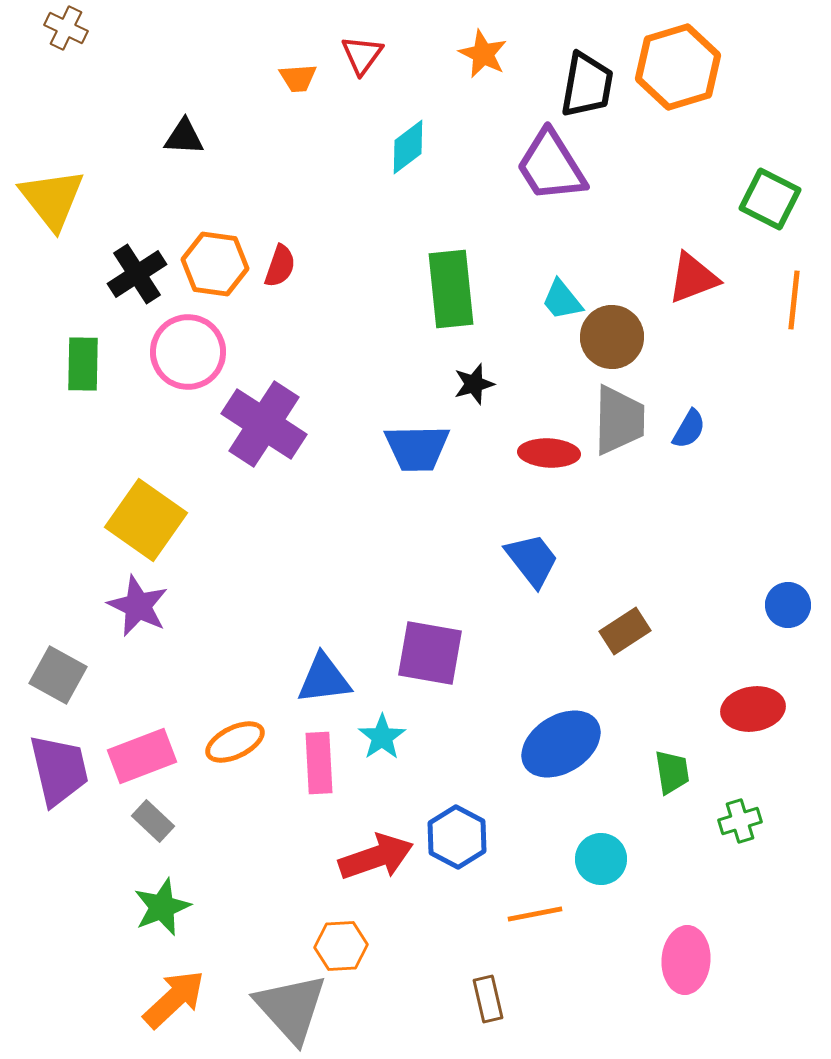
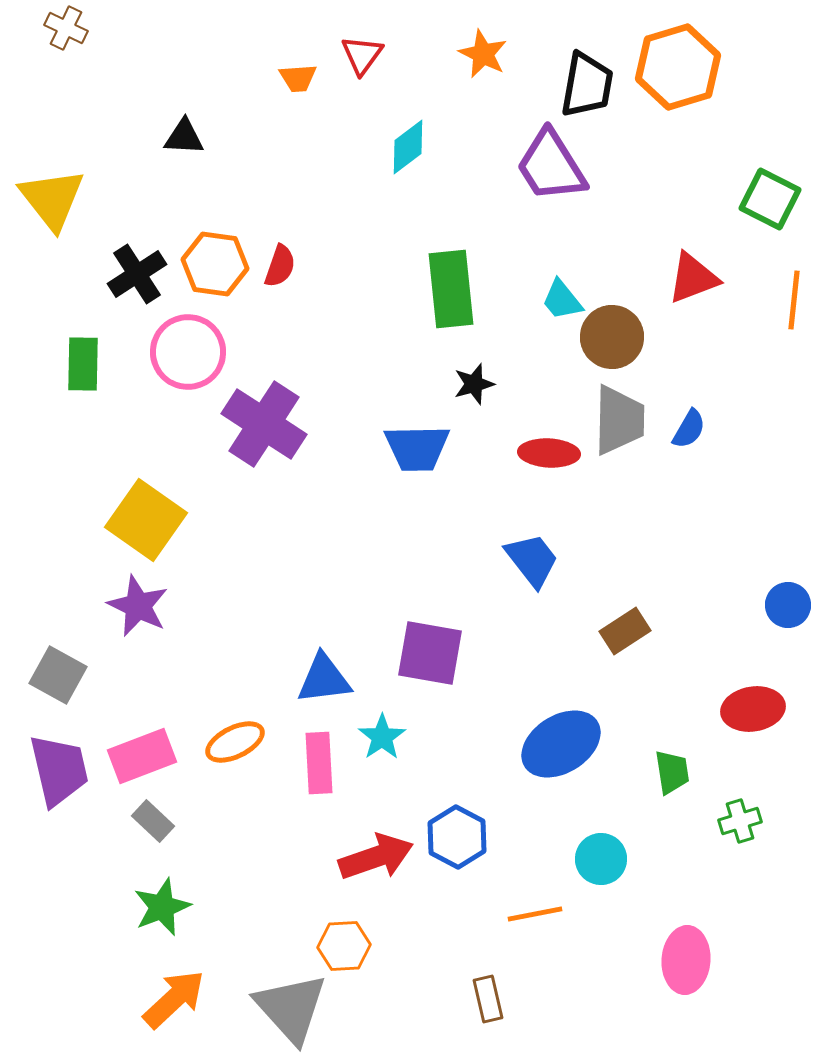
orange hexagon at (341, 946): moved 3 px right
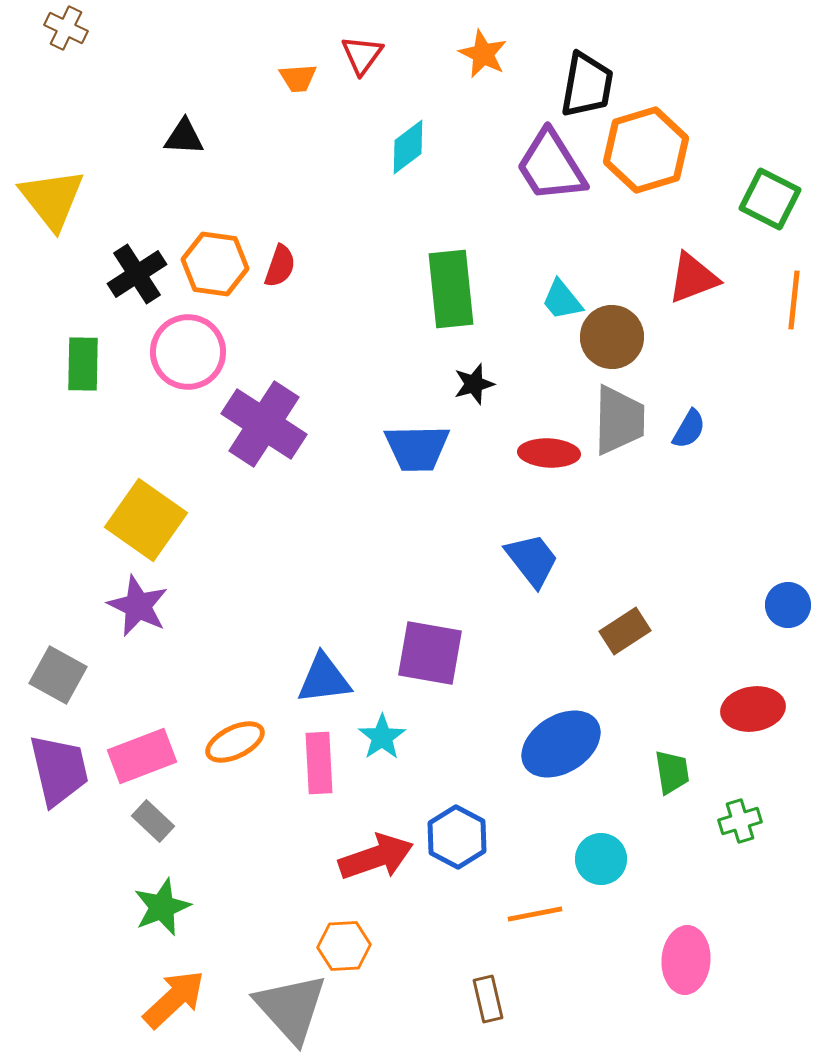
orange hexagon at (678, 67): moved 32 px left, 83 px down
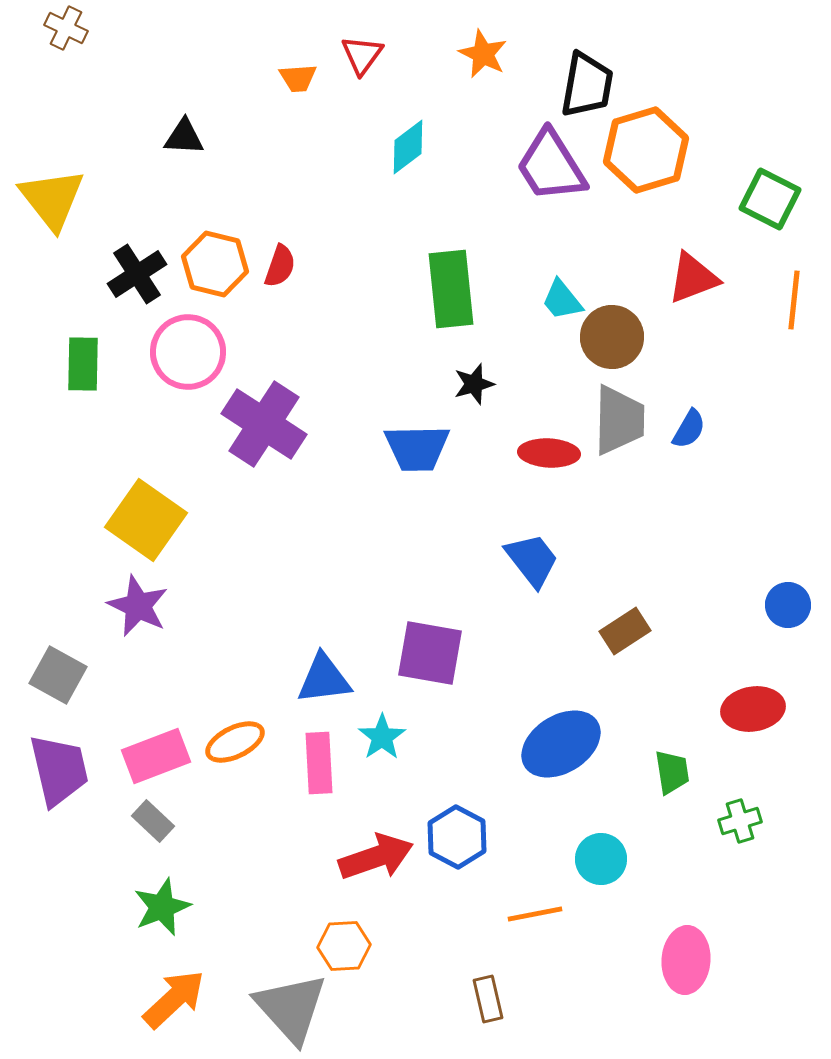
orange hexagon at (215, 264): rotated 6 degrees clockwise
pink rectangle at (142, 756): moved 14 px right
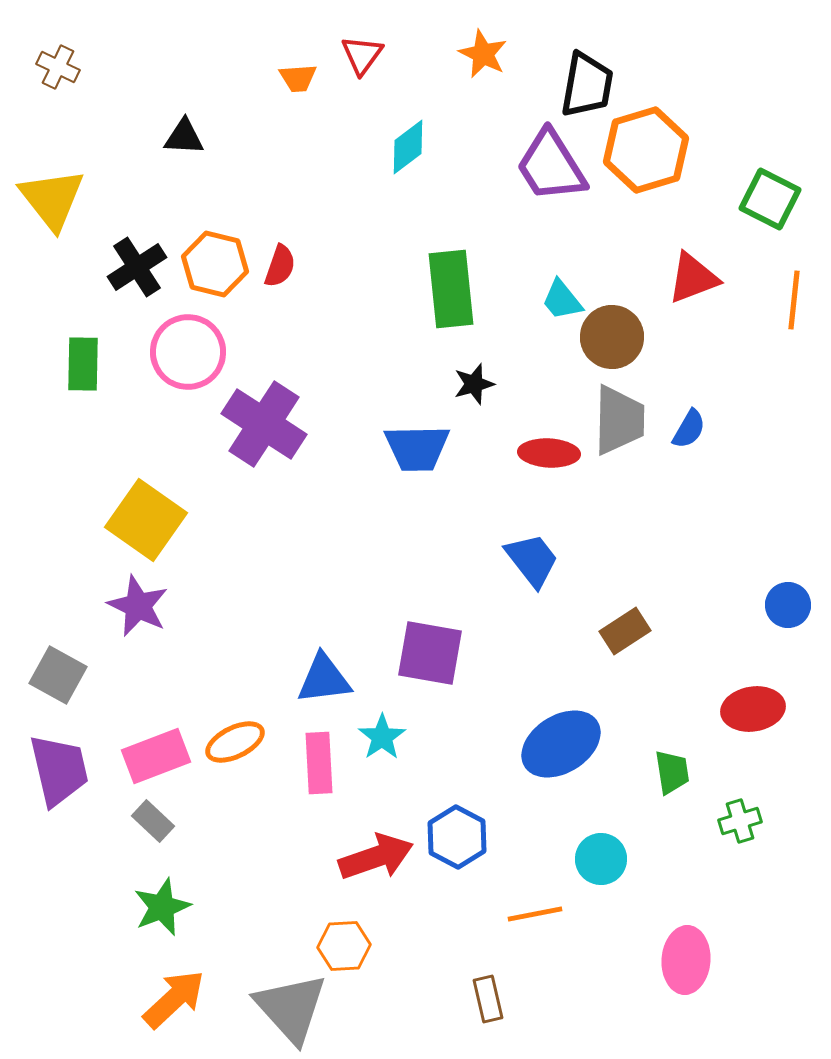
brown cross at (66, 28): moved 8 px left, 39 px down
black cross at (137, 274): moved 7 px up
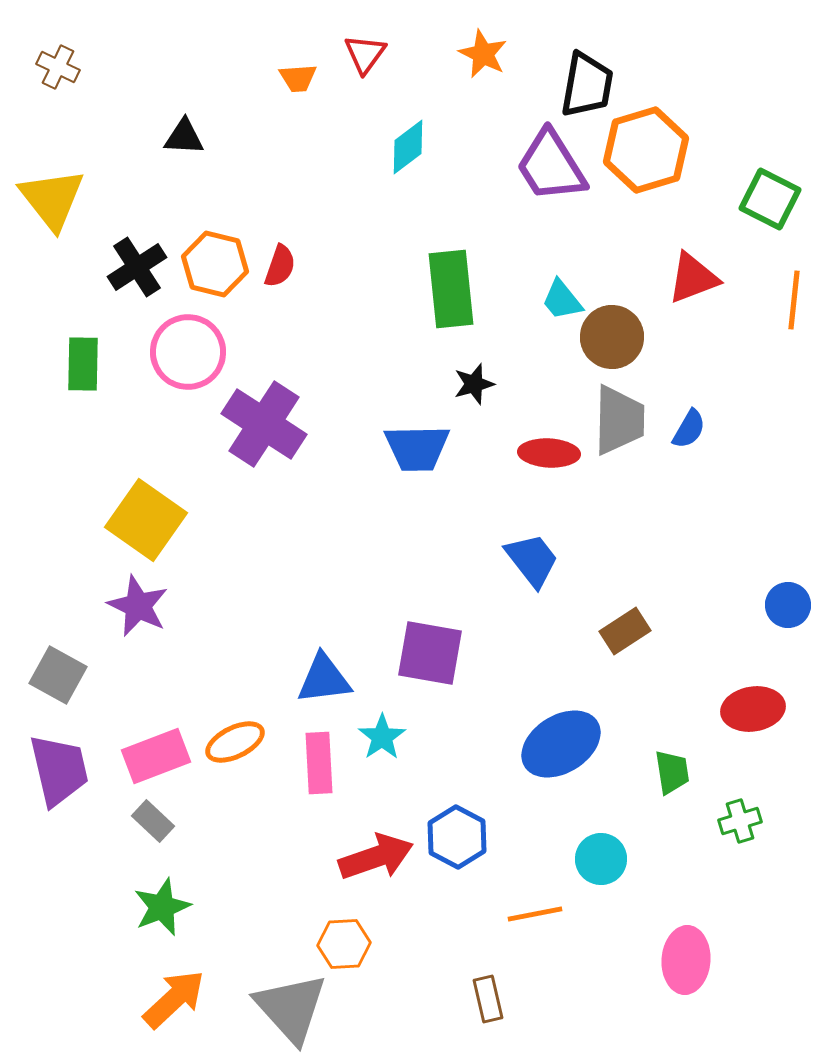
red triangle at (362, 55): moved 3 px right, 1 px up
orange hexagon at (344, 946): moved 2 px up
